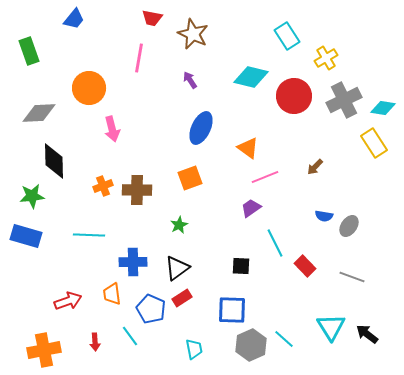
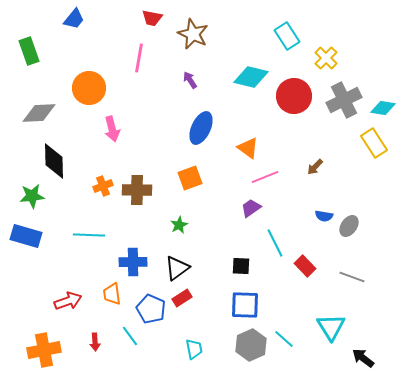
yellow cross at (326, 58): rotated 15 degrees counterclockwise
blue square at (232, 310): moved 13 px right, 5 px up
black arrow at (367, 334): moved 4 px left, 24 px down
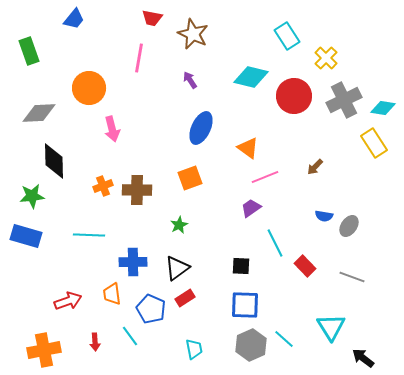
red rectangle at (182, 298): moved 3 px right
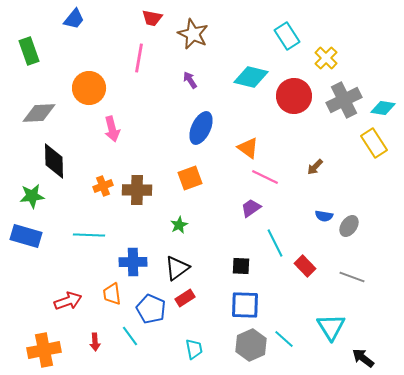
pink line at (265, 177): rotated 48 degrees clockwise
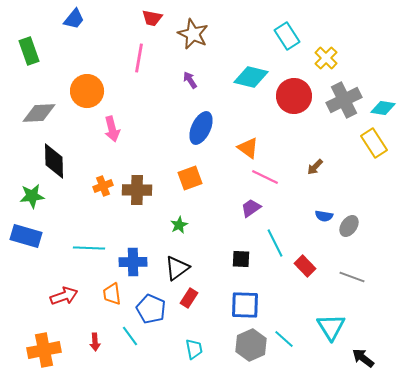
orange circle at (89, 88): moved 2 px left, 3 px down
cyan line at (89, 235): moved 13 px down
black square at (241, 266): moved 7 px up
red rectangle at (185, 298): moved 4 px right; rotated 24 degrees counterclockwise
red arrow at (68, 301): moved 4 px left, 5 px up
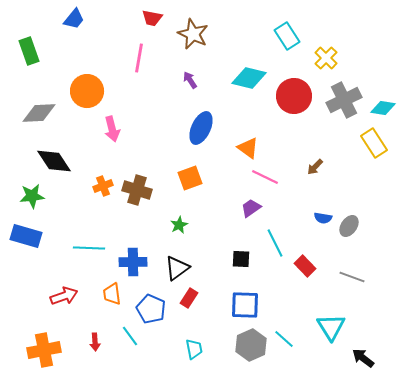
cyan diamond at (251, 77): moved 2 px left, 1 px down
black diamond at (54, 161): rotated 33 degrees counterclockwise
brown cross at (137, 190): rotated 16 degrees clockwise
blue semicircle at (324, 216): moved 1 px left, 2 px down
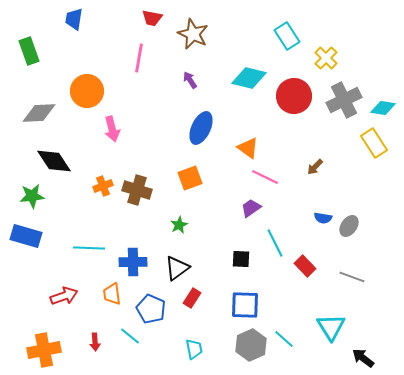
blue trapezoid at (74, 19): rotated 150 degrees clockwise
red rectangle at (189, 298): moved 3 px right
cyan line at (130, 336): rotated 15 degrees counterclockwise
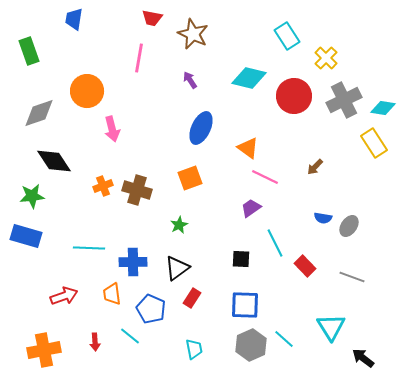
gray diamond at (39, 113): rotated 16 degrees counterclockwise
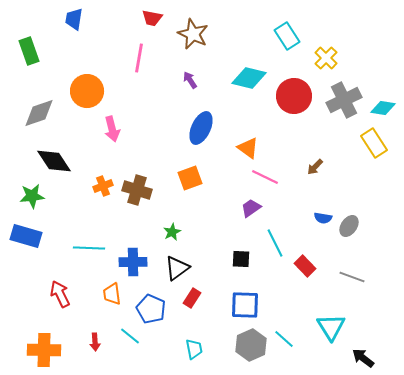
green star at (179, 225): moved 7 px left, 7 px down
red arrow at (64, 296): moved 4 px left, 2 px up; rotated 96 degrees counterclockwise
orange cross at (44, 350): rotated 12 degrees clockwise
